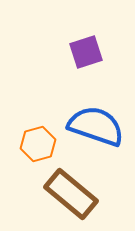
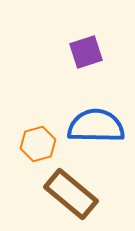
blue semicircle: rotated 18 degrees counterclockwise
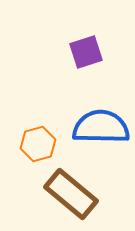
blue semicircle: moved 5 px right, 1 px down
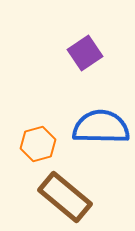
purple square: moved 1 px left, 1 px down; rotated 16 degrees counterclockwise
brown rectangle: moved 6 px left, 3 px down
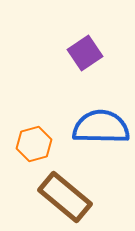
orange hexagon: moved 4 px left
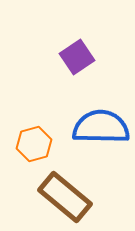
purple square: moved 8 px left, 4 px down
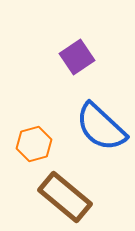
blue semicircle: rotated 138 degrees counterclockwise
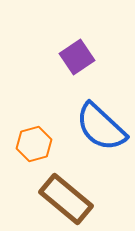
brown rectangle: moved 1 px right, 2 px down
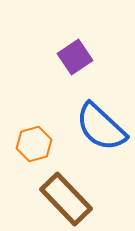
purple square: moved 2 px left
brown rectangle: rotated 6 degrees clockwise
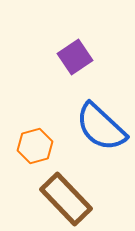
orange hexagon: moved 1 px right, 2 px down
